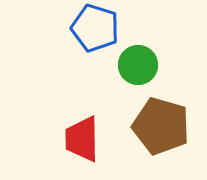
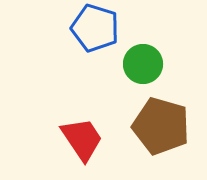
green circle: moved 5 px right, 1 px up
red trapezoid: rotated 147 degrees clockwise
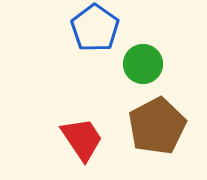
blue pentagon: rotated 18 degrees clockwise
brown pentagon: moved 4 px left; rotated 28 degrees clockwise
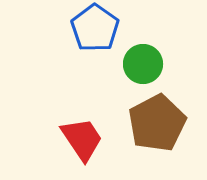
brown pentagon: moved 3 px up
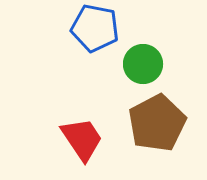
blue pentagon: rotated 24 degrees counterclockwise
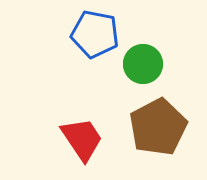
blue pentagon: moved 6 px down
brown pentagon: moved 1 px right, 4 px down
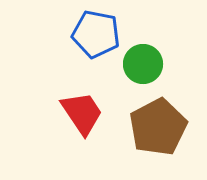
blue pentagon: moved 1 px right
red trapezoid: moved 26 px up
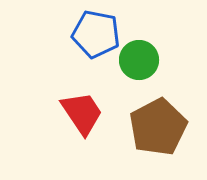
green circle: moved 4 px left, 4 px up
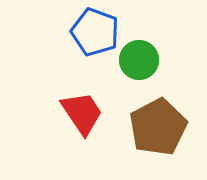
blue pentagon: moved 1 px left, 2 px up; rotated 9 degrees clockwise
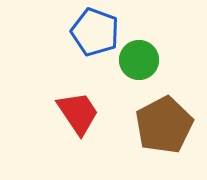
red trapezoid: moved 4 px left
brown pentagon: moved 6 px right, 2 px up
